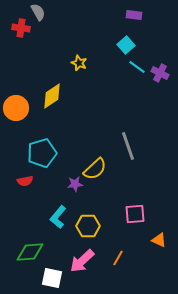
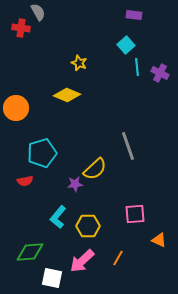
cyan line: rotated 48 degrees clockwise
yellow diamond: moved 15 px right, 1 px up; rotated 56 degrees clockwise
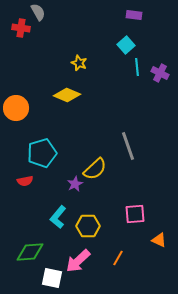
purple star: rotated 21 degrees counterclockwise
pink arrow: moved 4 px left
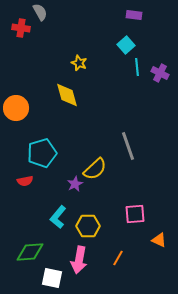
gray semicircle: moved 2 px right
yellow diamond: rotated 52 degrees clockwise
pink arrow: moved 1 px right, 1 px up; rotated 36 degrees counterclockwise
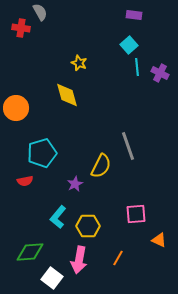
cyan square: moved 3 px right
yellow semicircle: moved 6 px right, 3 px up; rotated 20 degrees counterclockwise
pink square: moved 1 px right
white square: rotated 25 degrees clockwise
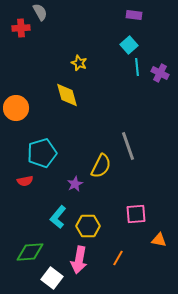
red cross: rotated 12 degrees counterclockwise
orange triangle: rotated 14 degrees counterclockwise
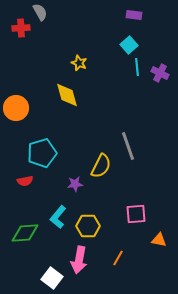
purple star: rotated 21 degrees clockwise
green diamond: moved 5 px left, 19 px up
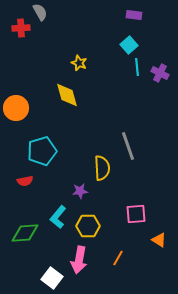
cyan pentagon: moved 2 px up
yellow semicircle: moved 1 px right, 2 px down; rotated 30 degrees counterclockwise
purple star: moved 5 px right, 7 px down
orange triangle: rotated 21 degrees clockwise
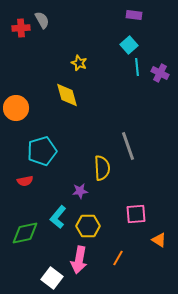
gray semicircle: moved 2 px right, 8 px down
green diamond: rotated 8 degrees counterclockwise
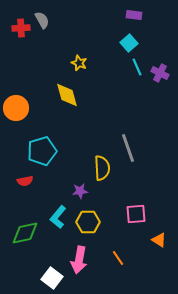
cyan square: moved 2 px up
cyan line: rotated 18 degrees counterclockwise
gray line: moved 2 px down
yellow hexagon: moved 4 px up
orange line: rotated 63 degrees counterclockwise
